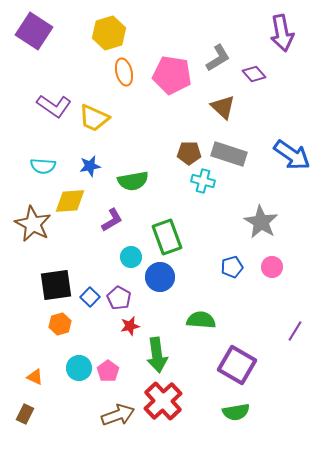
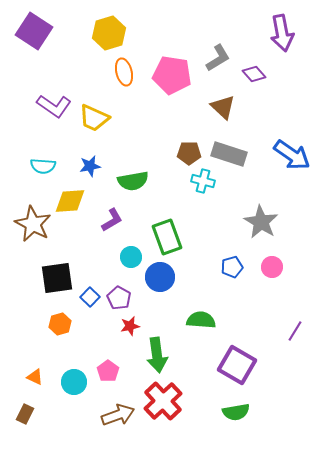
black square at (56, 285): moved 1 px right, 7 px up
cyan circle at (79, 368): moved 5 px left, 14 px down
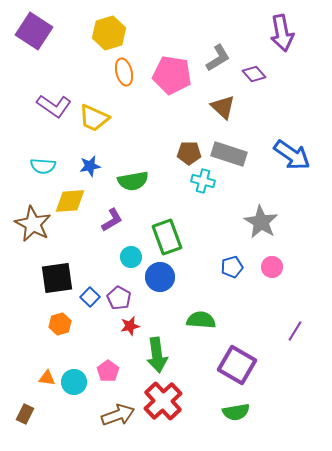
orange triangle at (35, 377): moved 12 px right, 1 px down; rotated 18 degrees counterclockwise
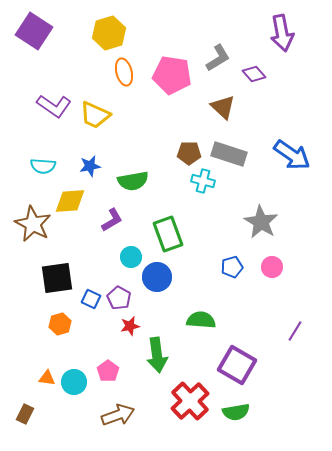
yellow trapezoid at (94, 118): moved 1 px right, 3 px up
green rectangle at (167, 237): moved 1 px right, 3 px up
blue circle at (160, 277): moved 3 px left
blue square at (90, 297): moved 1 px right, 2 px down; rotated 18 degrees counterclockwise
red cross at (163, 401): moved 27 px right
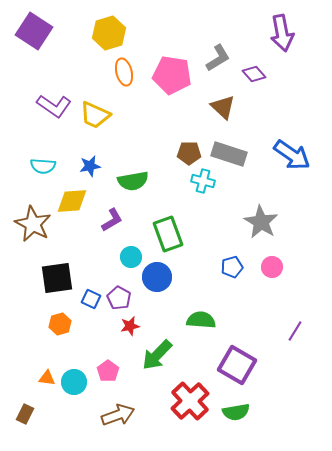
yellow diamond at (70, 201): moved 2 px right
green arrow at (157, 355): rotated 52 degrees clockwise
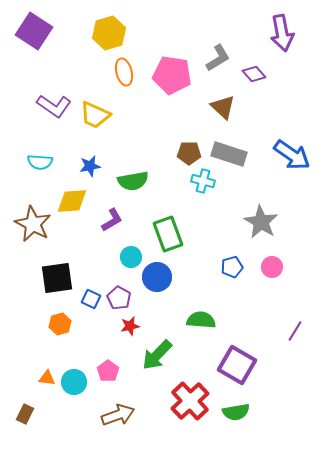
cyan semicircle at (43, 166): moved 3 px left, 4 px up
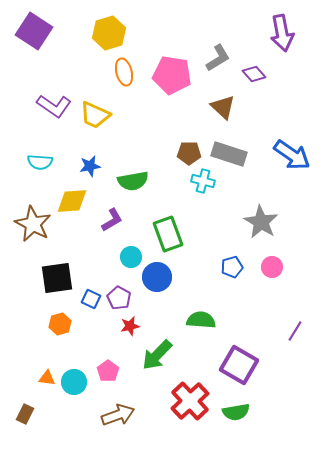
purple square at (237, 365): moved 2 px right
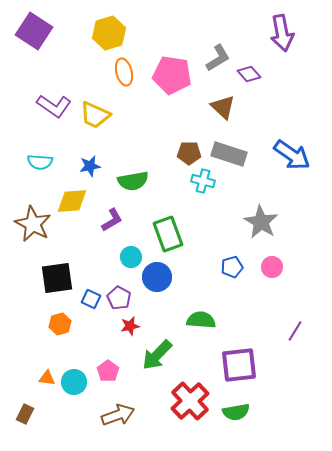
purple diamond at (254, 74): moved 5 px left
purple square at (239, 365): rotated 36 degrees counterclockwise
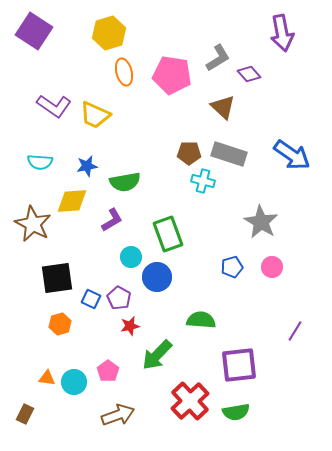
blue star at (90, 166): moved 3 px left
green semicircle at (133, 181): moved 8 px left, 1 px down
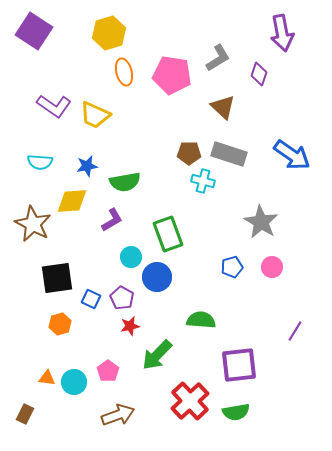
purple diamond at (249, 74): moved 10 px right; rotated 60 degrees clockwise
purple pentagon at (119, 298): moved 3 px right
